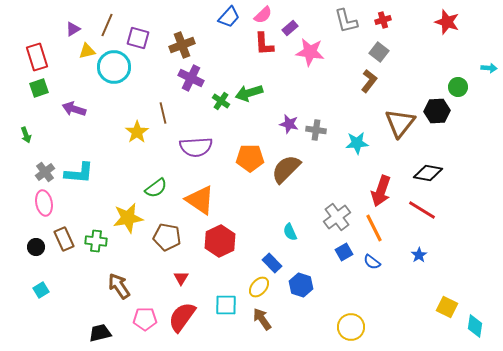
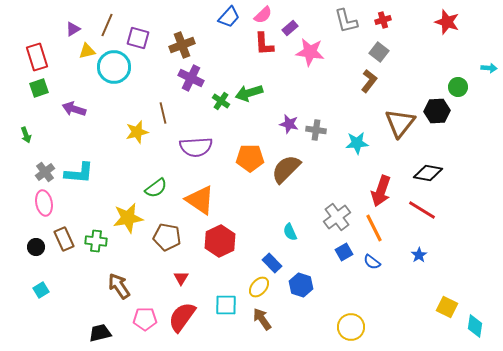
yellow star at (137, 132): rotated 20 degrees clockwise
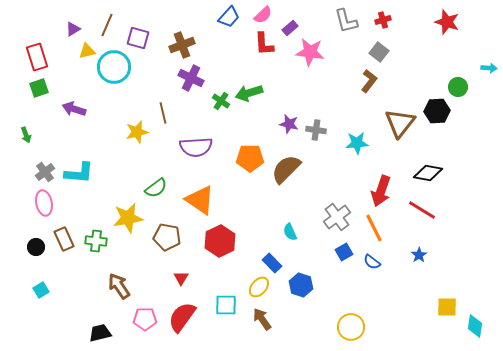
yellow square at (447, 307): rotated 25 degrees counterclockwise
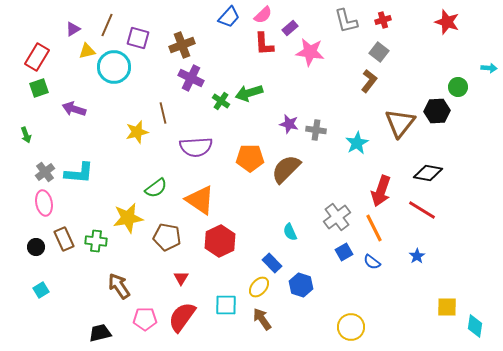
red rectangle at (37, 57): rotated 48 degrees clockwise
cyan star at (357, 143): rotated 25 degrees counterclockwise
blue star at (419, 255): moved 2 px left, 1 px down
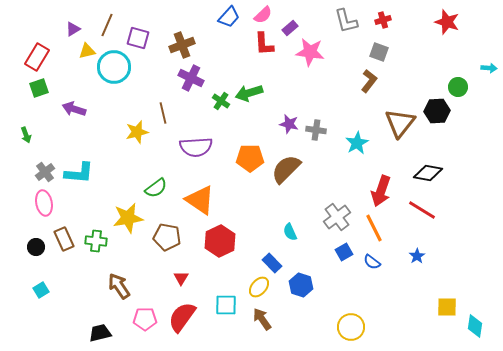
gray square at (379, 52): rotated 18 degrees counterclockwise
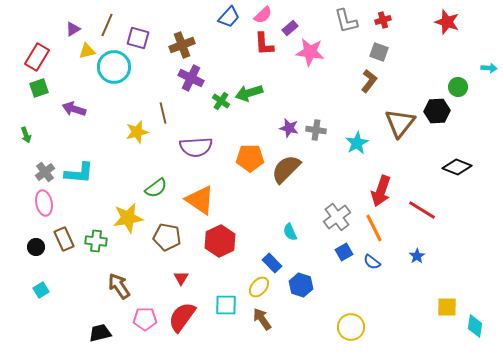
purple star at (289, 124): moved 4 px down
black diamond at (428, 173): moved 29 px right, 6 px up; rotated 12 degrees clockwise
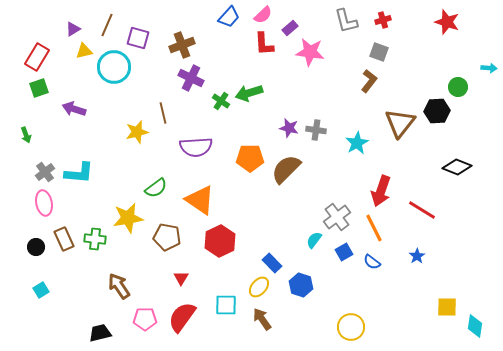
yellow triangle at (87, 51): moved 3 px left
cyan semicircle at (290, 232): moved 24 px right, 8 px down; rotated 60 degrees clockwise
green cross at (96, 241): moved 1 px left, 2 px up
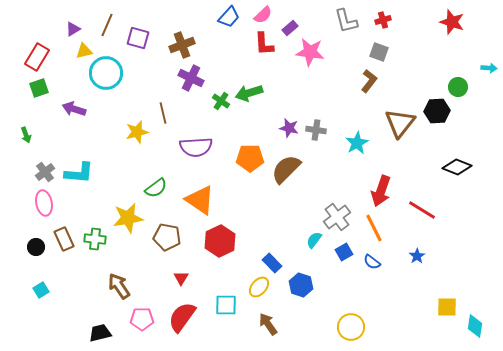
red star at (447, 22): moved 5 px right
cyan circle at (114, 67): moved 8 px left, 6 px down
pink pentagon at (145, 319): moved 3 px left
brown arrow at (262, 319): moved 6 px right, 5 px down
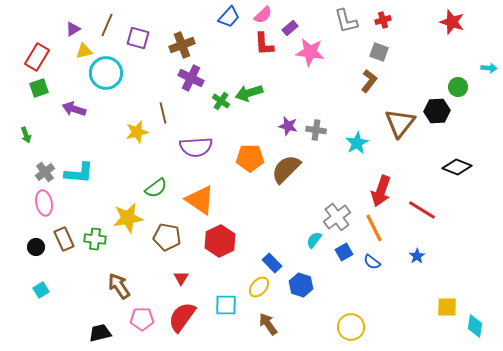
purple star at (289, 128): moved 1 px left, 2 px up
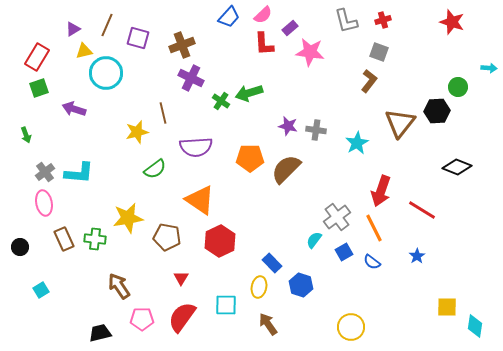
green semicircle at (156, 188): moved 1 px left, 19 px up
black circle at (36, 247): moved 16 px left
yellow ellipse at (259, 287): rotated 30 degrees counterclockwise
